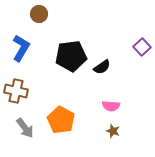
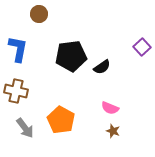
blue L-shape: moved 3 px left, 1 px down; rotated 20 degrees counterclockwise
pink semicircle: moved 1 px left, 2 px down; rotated 18 degrees clockwise
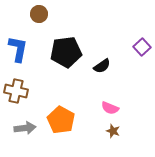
black pentagon: moved 5 px left, 4 px up
black semicircle: moved 1 px up
gray arrow: rotated 60 degrees counterclockwise
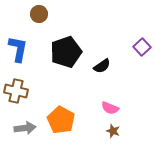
black pentagon: rotated 12 degrees counterclockwise
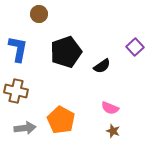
purple square: moved 7 px left
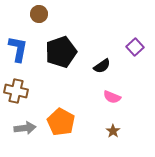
black pentagon: moved 5 px left
pink semicircle: moved 2 px right, 11 px up
orange pentagon: moved 2 px down
brown star: rotated 16 degrees clockwise
